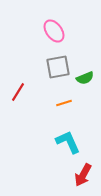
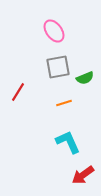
red arrow: rotated 25 degrees clockwise
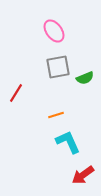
red line: moved 2 px left, 1 px down
orange line: moved 8 px left, 12 px down
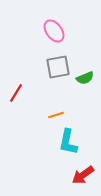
cyan L-shape: rotated 144 degrees counterclockwise
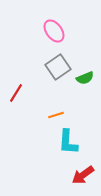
gray square: rotated 25 degrees counterclockwise
cyan L-shape: rotated 8 degrees counterclockwise
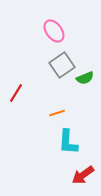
gray square: moved 4 px right, 2 px up
orange line: moved 1 px right, 2 px up
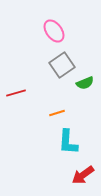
green semicircle: moved 5 px down
red line: rotated 42 degrees clockwise
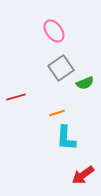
gray square: moved 1 px left, 3 px down
red line: moved 4 px down
cyan L-shape: moved 2 px left, 4 px up
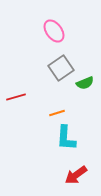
red arrow: moved 7 px left
